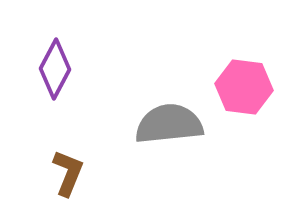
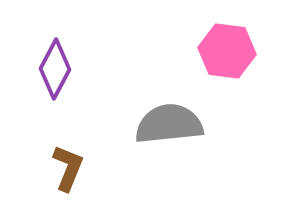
pink hexagon: moved 17 px left, 36 px up
brown L-shape: moved 5 px up
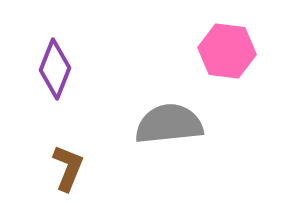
purple diamond: rotated 6 degrees counterclockwise
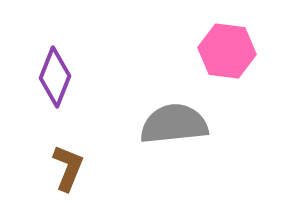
purple diamond: moved 8 px down
gray semicircle: moved 5 px right
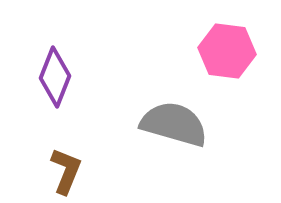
gray semicircle: rotated 22 degrees clockwise
brown L-shape: moved 2 px left, 3 px down
